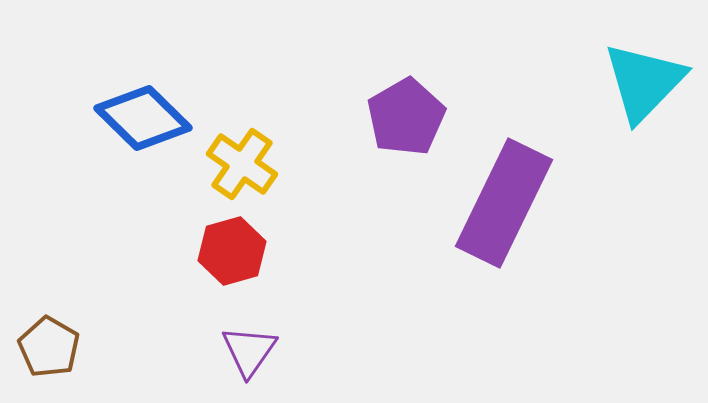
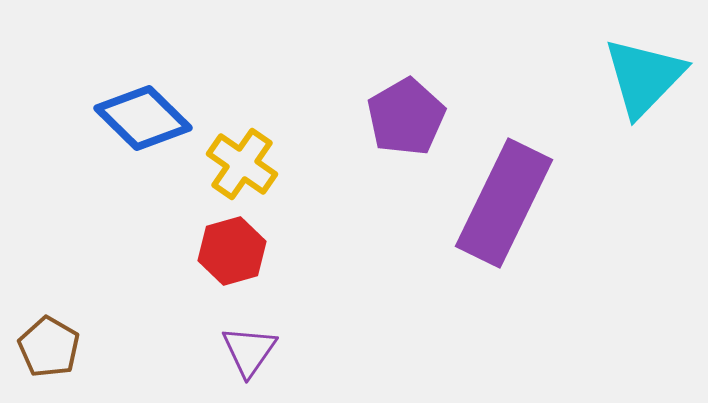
cyan triangle: moved 5 px up
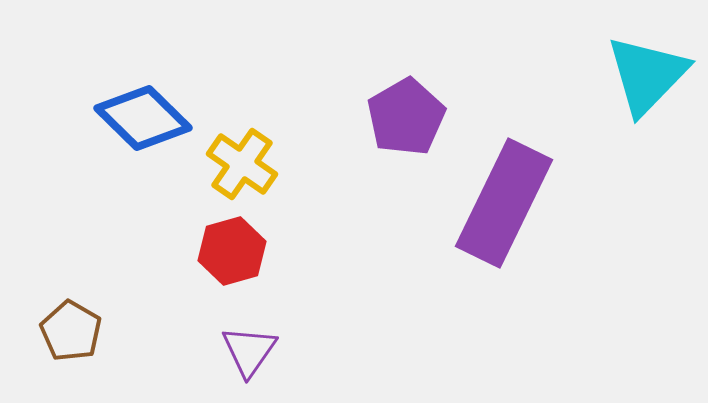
cyan triangle: moved 3 px right, 2 px up
brown pentagon: moved 22 px right, 16 px up
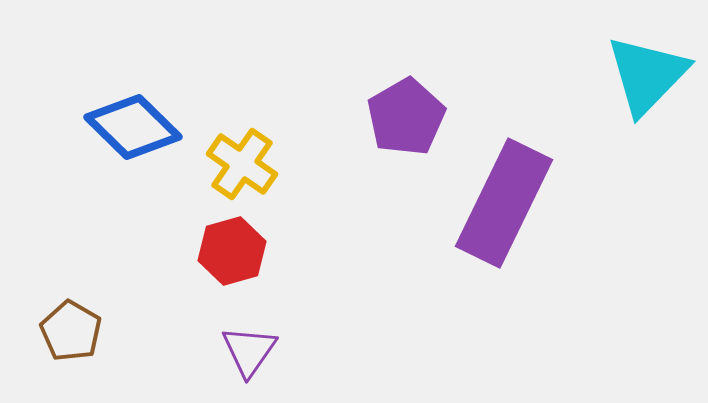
blue diamond: moved 10 px left, 9 px down
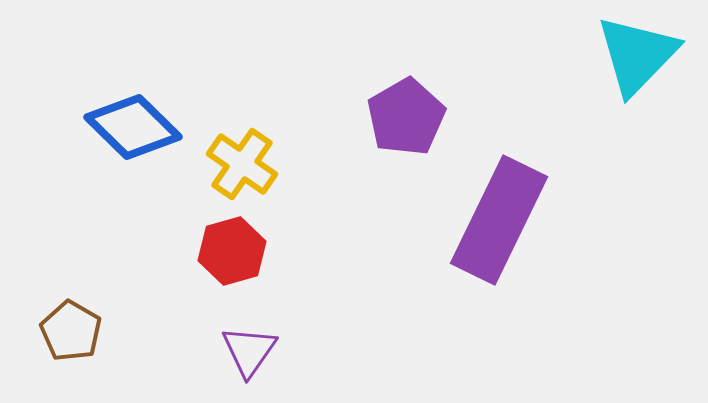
cyan triangle: moved 10 px left, 20 px up
purple rectangle: moved 5 px left, 17 px down
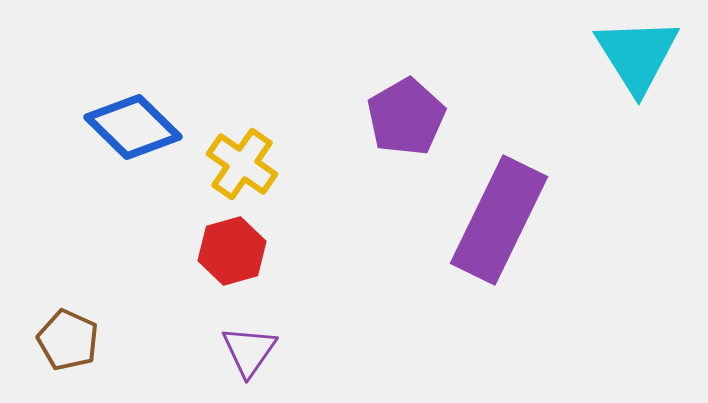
cyan triangle: rotated 16 degrees counterclockwise
brown pentagon: moved 3 px left, 9 px down; rotated 6 degrees counterclockwise
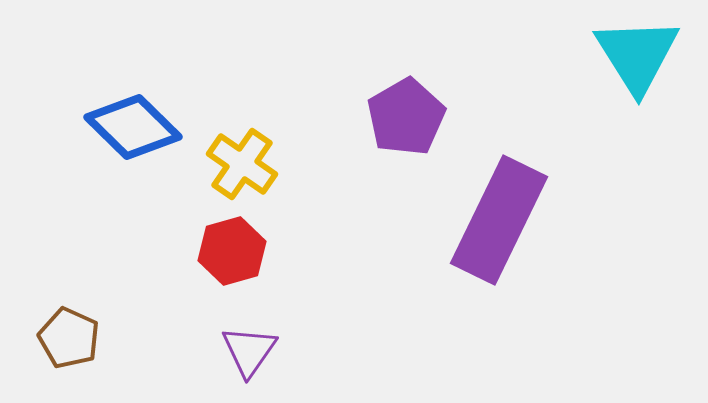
brown pentagon: moved 1 px right, 2 px up
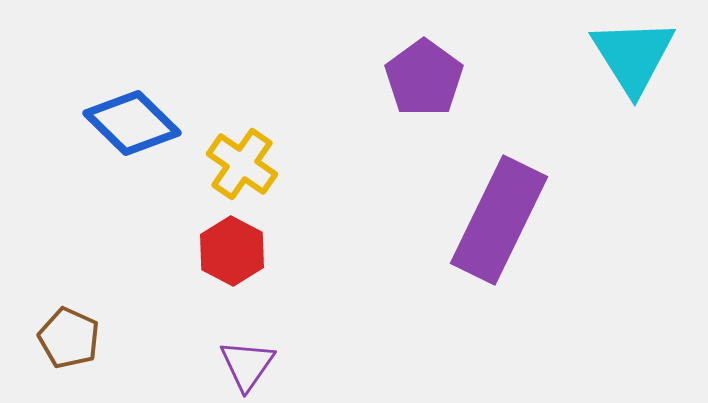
cyan triangle: moved 4 px left, 1 px down
purple pentagon: moved 18 px right, 39 px up; rotated 6 degrees counterclockwise
blue diamond: moved 1 px left, 4 px up
red hexagon: rotated 16 degrees counterclockwise
purple triangle: moved 2 px left, 14 px down
